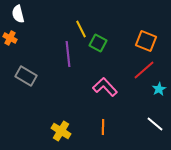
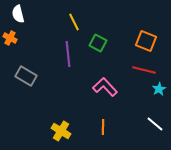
yellow line: moved 7 px left, 7 px up
red line: rotated 55 degrees clockwise
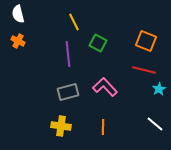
orange cross: moved 8 px right, 3 px down
gray rectangle: moved 42 px right, 16 px down; rotated 45 degrees counterclockwise
yellow cross: moved 5 px up; rotated 24 degrees counterclockwise
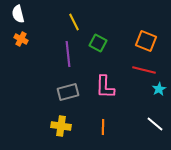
orange cross: moved 3 px right, 2 px up
pink L-shape: rotated 135 degrees counterclockwise
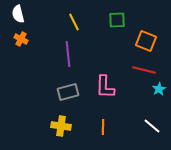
green square: moved 19 px right, 23 px up; rotated 30 degrees counterclockwise
white line: moved 3 px left, 2 px down
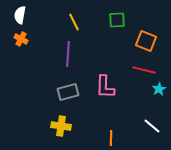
white semicircle: moved 2 px right, 1 px down; rotated 24 degrees clockwise
purple line: rotated 10 degrees clockwise
orange line: moved 8 px right, 11 px down
